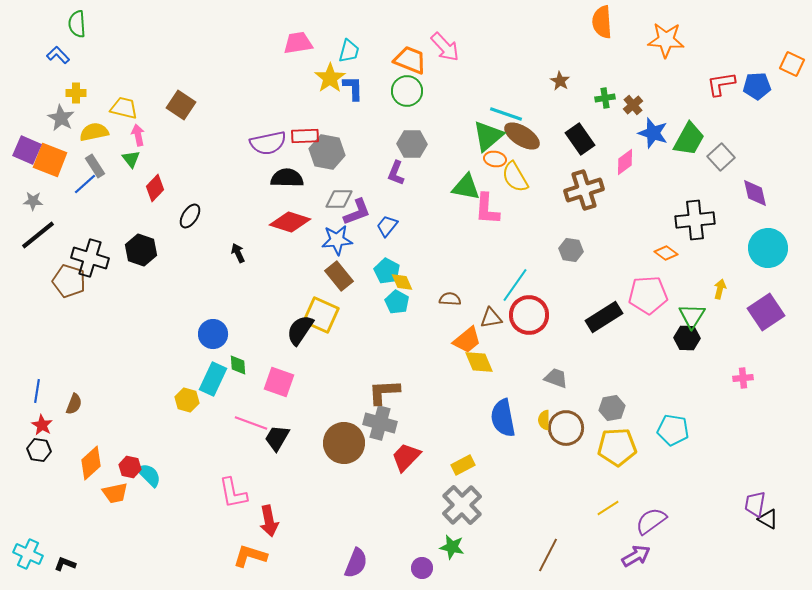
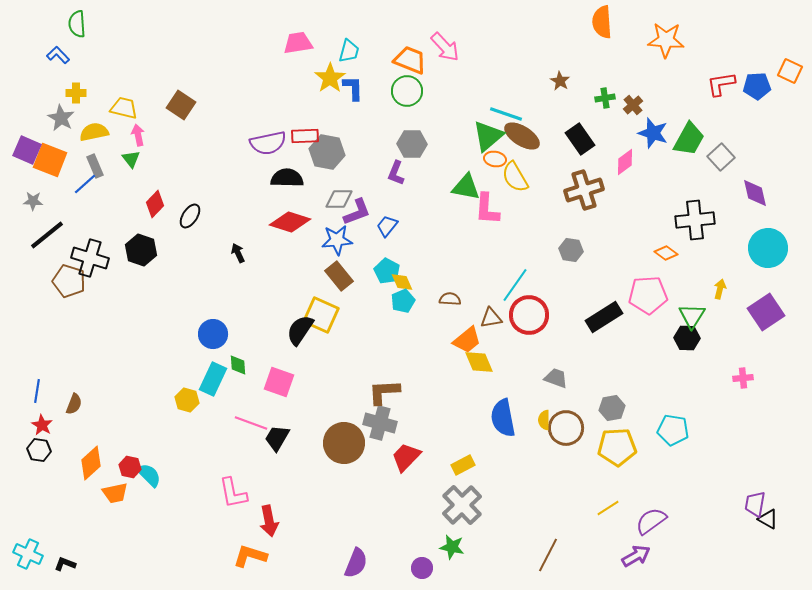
orange square at (792, 64): moved 2 px left, 7 px down
gray rectangle at (95, 166): rotated 10 degrees clockwise
red diamond at (155, 188): moved 16 px down
black line at (38, 235): moved 9 px right
cyan pentagon at (397, 302): moved 6 px right, 1 px up; rotated 20 degrees clockwise
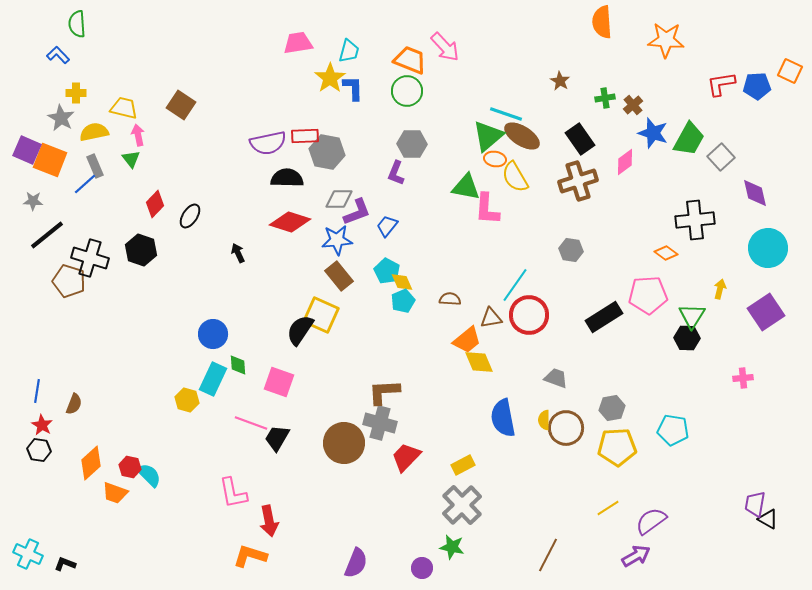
brown cross at (584, 190): moved 6 px left, 9 px up
orange trapezoid at (115, 493): rotated 32 degrees clockwise
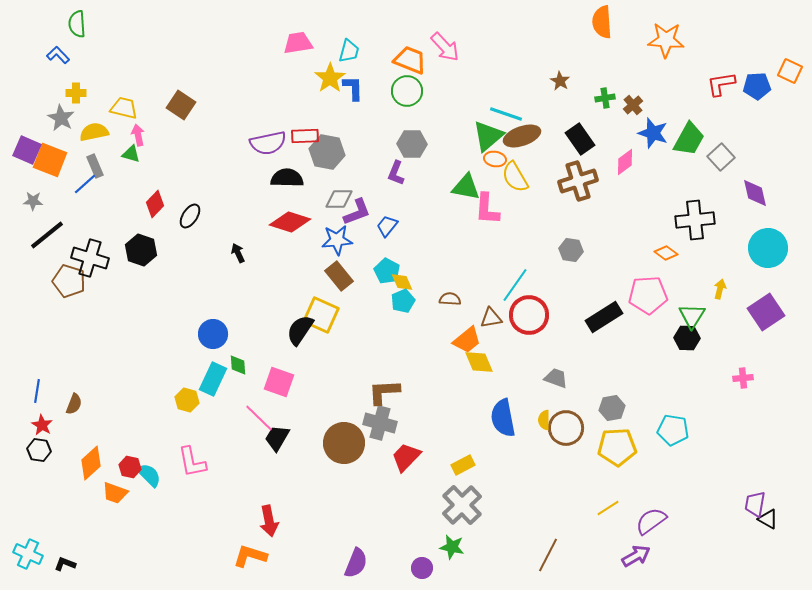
brown ellipse at (522, 136): rotated 51 degrees counterclockwise
green triangle at (131, 159): moved 5 px up; rotated 36 degrees counterclockwise
pink line at (251, 423): moved 8 px right, 5 px up; rotated 24 degrees clockwise
pink L-shape at (233, 493): moved 41 px left, 31 px up
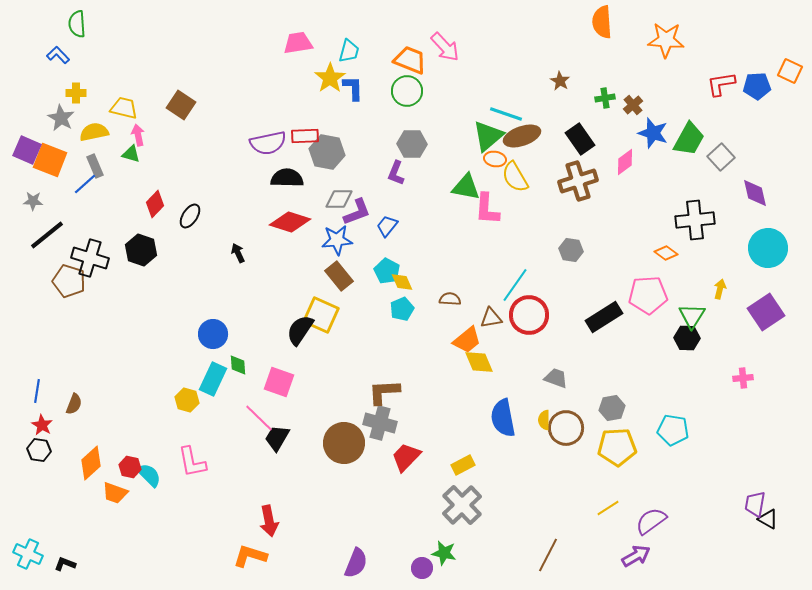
cyan pentagon at (403, 301): moved 1 px left, 8 px down
green star at (452, 547): moved 8 px left, 6 px down
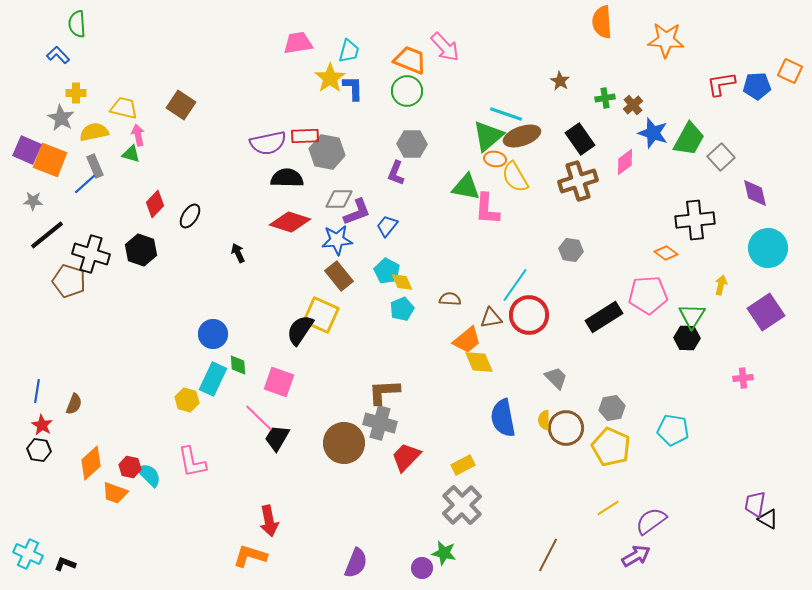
black cross at (90, 258): moved 1 px right, 4 px up
yellow arrow at (720, 289): moved 1 px right, 4 px up
gray trapezoid at (556, 378): rotated 25 degrees clockwise
yellow pentagon at (617, 447): moved 6 px left; rotated 27 degrees clockwise
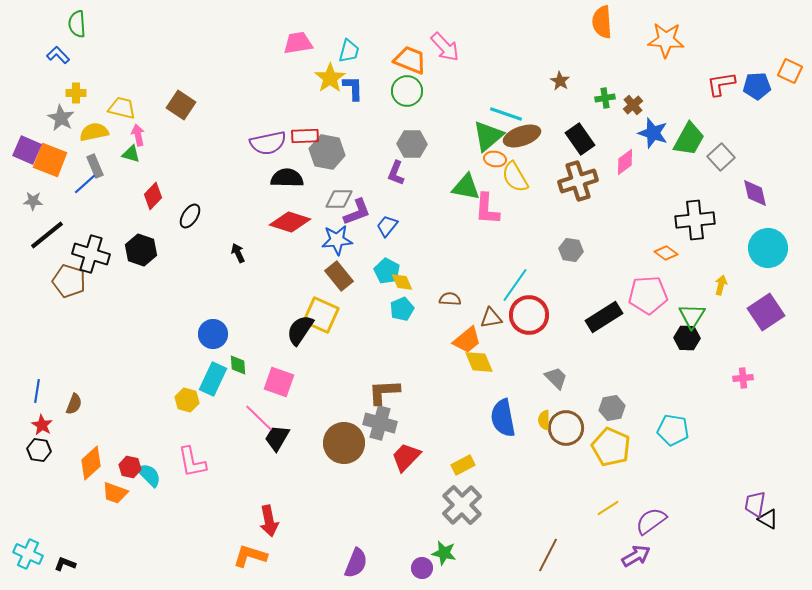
yellow trapezoid at (124, 108): moved 2 px left
red diamond at (155, 204): moved 2 px left, 8 px up
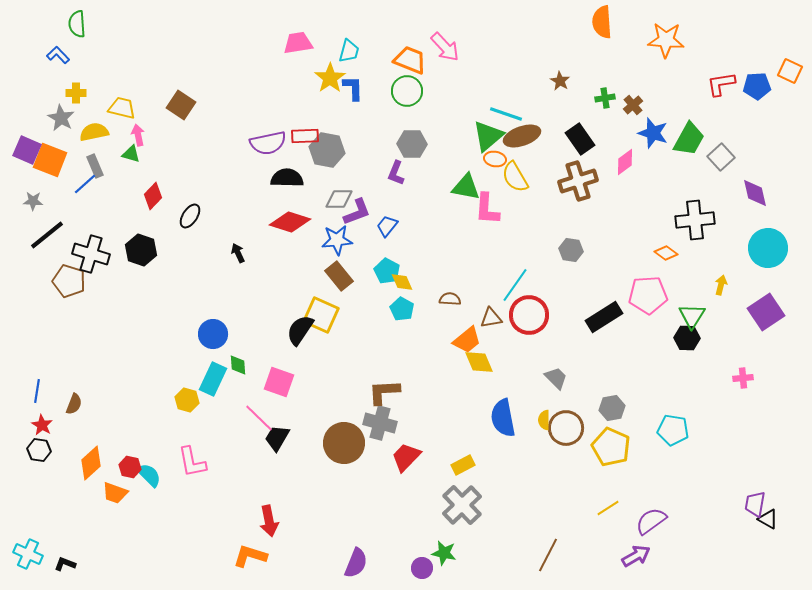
gray hexagon at (327, 152): moved 2 px up
cyan pentagon at (402, 309): rotated 20 degrees counterclockwise
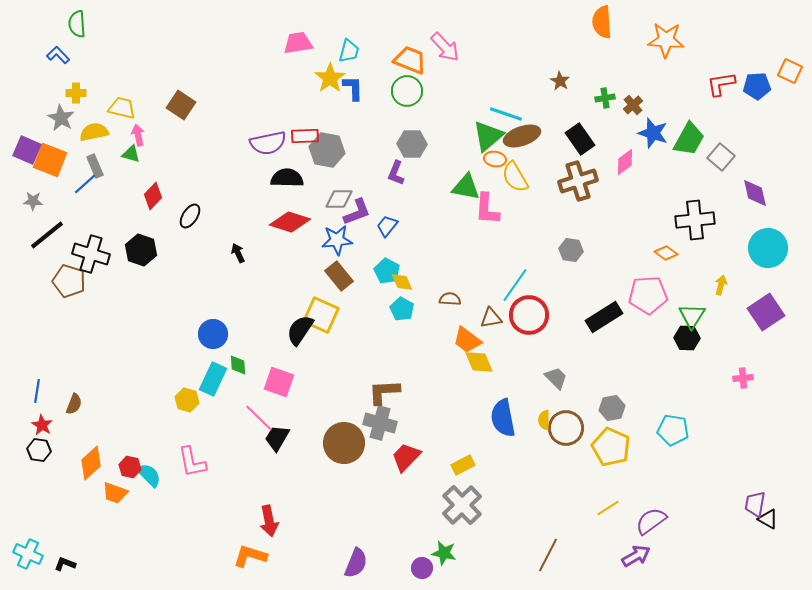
gray square at (721, 157): rotated 8 degrees counterclockwise
orange trapezoid at (467, 340): rotated 76 degrees clockwise
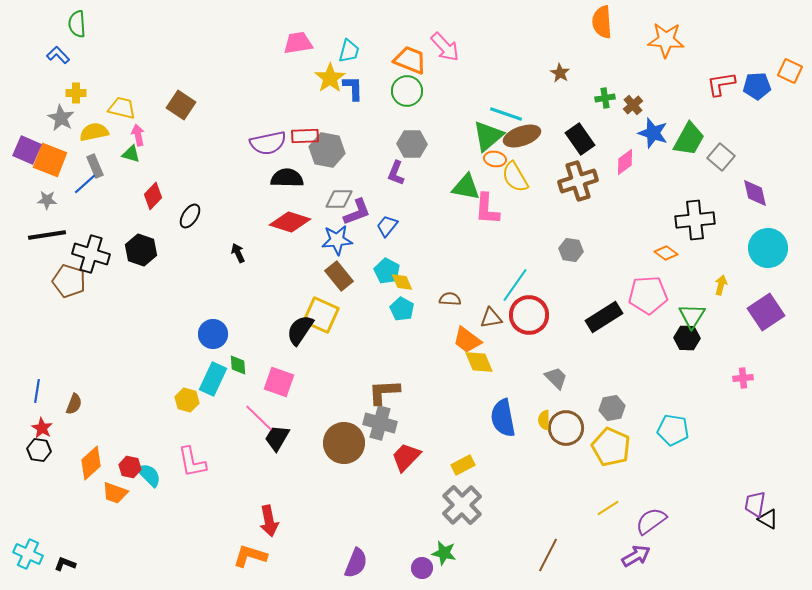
brown star at (560, 81): moved 8 px up
gray star at (33, 201): moved 14 px right, 1 px up
black line at (47, 235): rotated 30 degrees clockwise
red star at (42, 425): moved 3 px down
